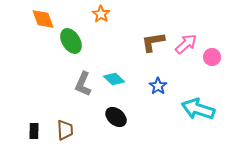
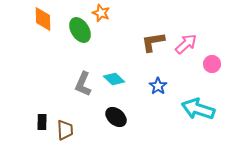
orange star: moved 1 px up; rotated 12 degrees counterclockwise
orange diamond: rotated 20 degrees clockwise
green ellipse: moved 9 px right, 11 px up
pink circle: moved 7 px down
black rectangle: moved 8 px right, 9 px up
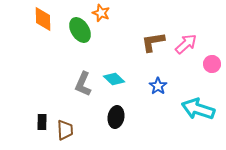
black ellipse: rotated 60 degrees clockwise
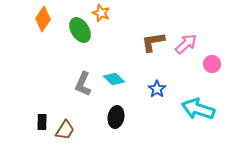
orange diamond: rotated 35 degrees clockwise
blue star: moved 1 px left, 3 px down
brown trapezoid: rotated 35 degrees clockwise
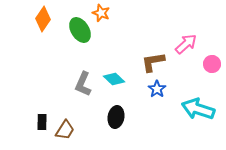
brown L-shape: moved 20 px down
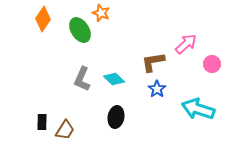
gray L-shape: moved 1 px left, 5 px up
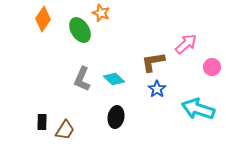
pink circle: moved 3 px down
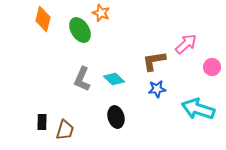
orange diamond: rotated 20 degrees counterclockwise
brown L-shape: moved 1 px right, 1 px up
blue star: rotated 30 degrees clockwise
black ellipse: rotated 25 degrees counterclockwise
brown trapezoid: rotated 15 degrees counterclockwise
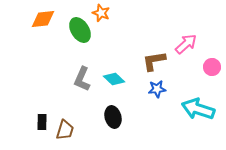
orange diamond: rotated 70 degrees clockwise
black ellipse: moved 3 px left
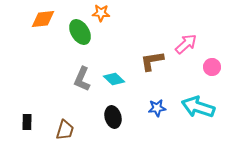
orange star: rotated 18 degrees counterclockwise
green ellipse: moved 2 px down
brown L-shape: moved 2 px left
blue star: moved 19 px down
cyan arrow: moved 2 px up
black rectangle: moved 15 px left
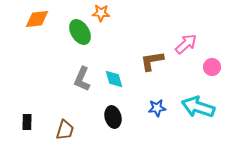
orange diamond: moved 6 px left
cyan diamond: rotated 30 degrees clockwise
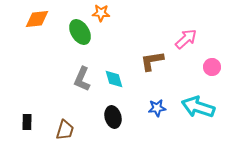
pink arrow: moved 5 px up
